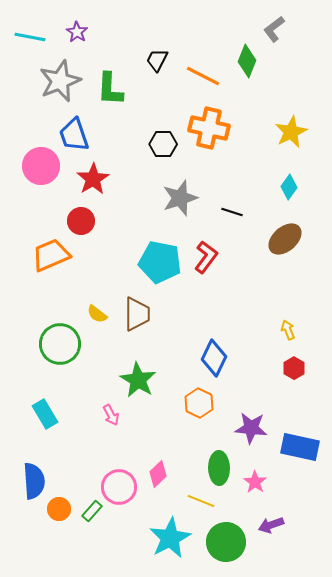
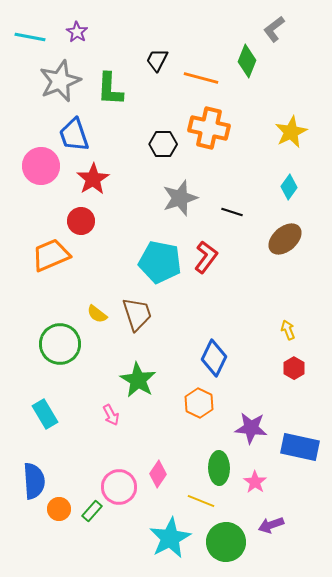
orange line at (203, 76): moved 2 px left, 2 px down; rotated 12 degrees counterclockwise
brown trapezoid at (137, 314): rotated 18 degrees counterclockwise
pink diamond at (158, 474): rotated 12 degrees counterclockwise
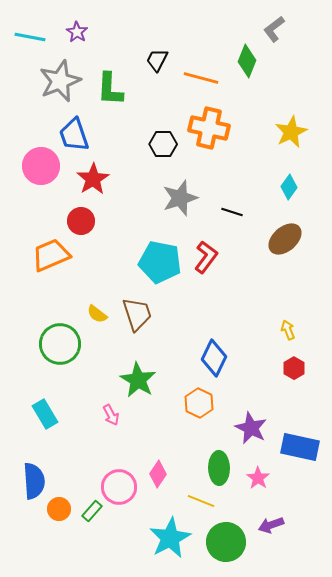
purple star at (251, 428): rotated 20 degrees clockwise
pink star at (255, 482): moved 3 px right, 4 px up
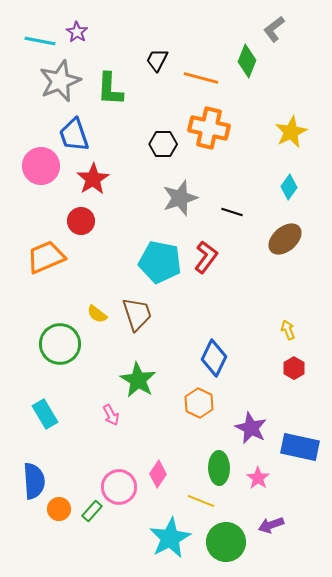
cyan line at (30, 37): moved 10 px right, 4 px down
orange trapezoid at (51, 255): moved 5 px left, 2 px down
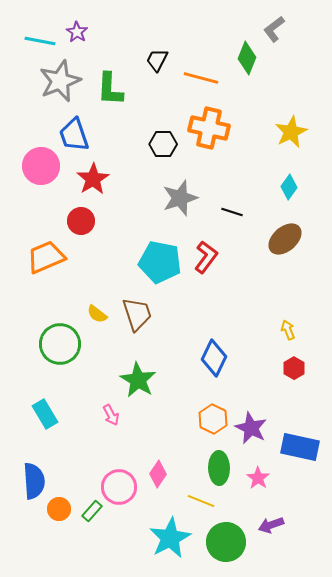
green diamond at (247, 61): moved 3 px up
orange hexagon at (199, 403): moved 14 px right, 16 px down
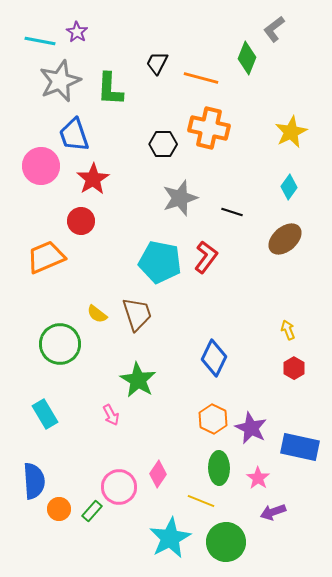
black trapezoid at (157, 60): moved 3 px down
purple arrow at (271, 525): moved 2 px right, 13 px up
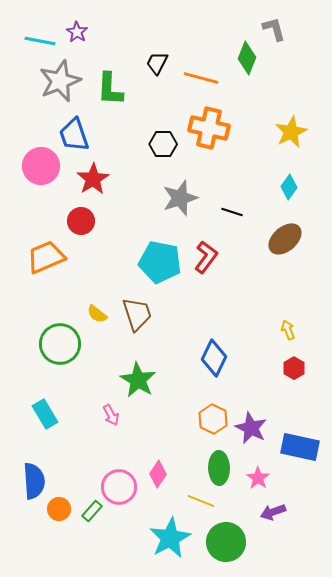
gray L-shape at (274, 29): rotated 112 degrees clockwise
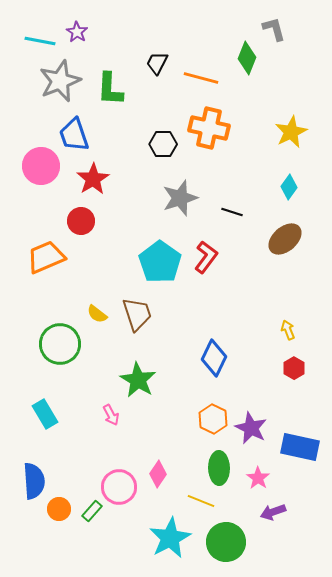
cyan pentagon at (160, 262): rotated 24 degrees clockwise
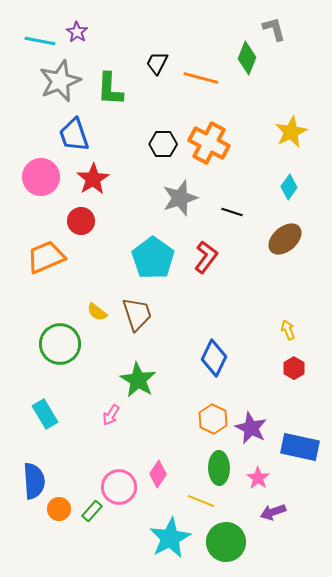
orange cross at (209, 128): moved 15 px down; rotated 15 degrees clockwise
pink circle at (41, 166): moved 11 px down
cyan pentagon at (160, 262): moved 7 px left, 4 px up
yellow semicircle at (97, 314): moved 2 px up
pink arrow at (111, 415): rotated 60 degrees clockwise
